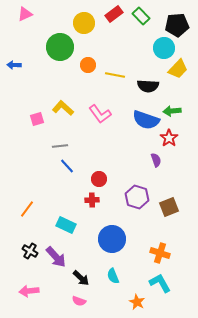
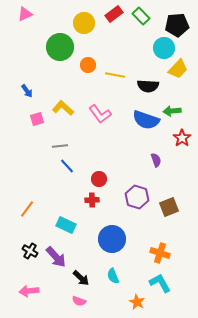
blue arrow: moved 13 px right, 26 px down; rotated 128 degrees counterclockwise
red star: moved 13 px right
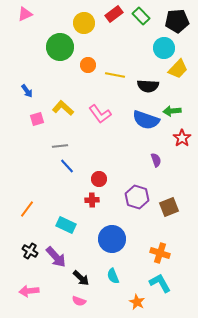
black pentagon: moved 4 px up
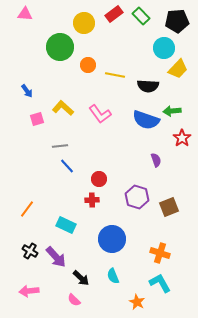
pink triangle: rotated 28 degrees clockwise
pink semicircle: moved 5 px left, 1 px up; rotated 24 degrees clockwise
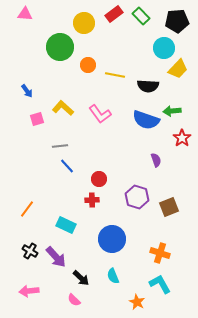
cyan L-shape: moved 1 px down
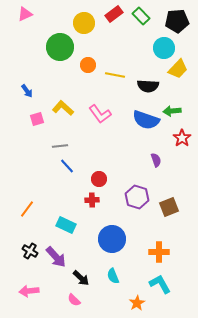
pink triangle: rotated 28 degrees counterclockwise
orange cross: moved 1 px left, 1 px up; rotated 18 degrees counterclockwise
orange star: moved 1 px down; rotated 14 degrees clockwise
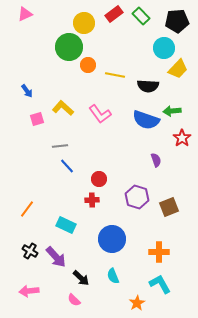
green circle: moved 9 px right
